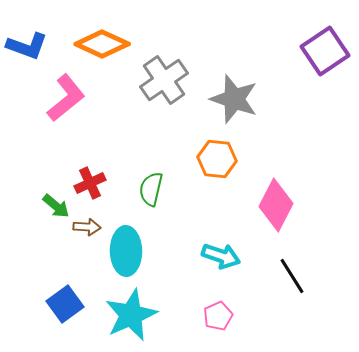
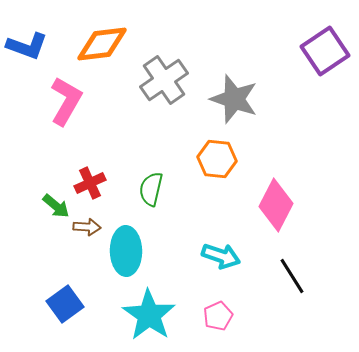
orange diamond: rotated 32 degrees counterclockwise
pink L-shape: moved 3 px down; rotated 21 degrees counterclockwise
cyan star: moved 18 px right; rotated 14 degrees counterclockwise
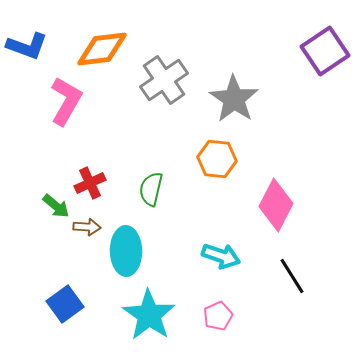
orange diamond: moved 5 px down
gray star: rotated 15 degrees clockwise
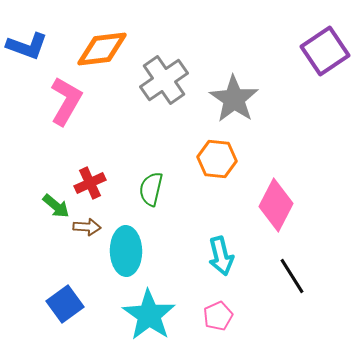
cyan arrow: rotated 57 degrees clockwise
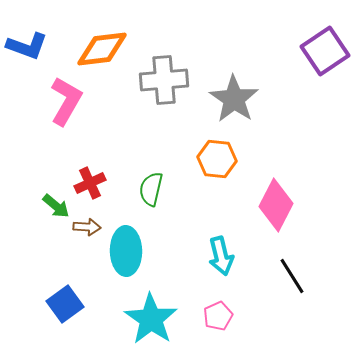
gray cross: rotated 30 degrees clockwise
cyan star: moved 2 px right, 4 px down
